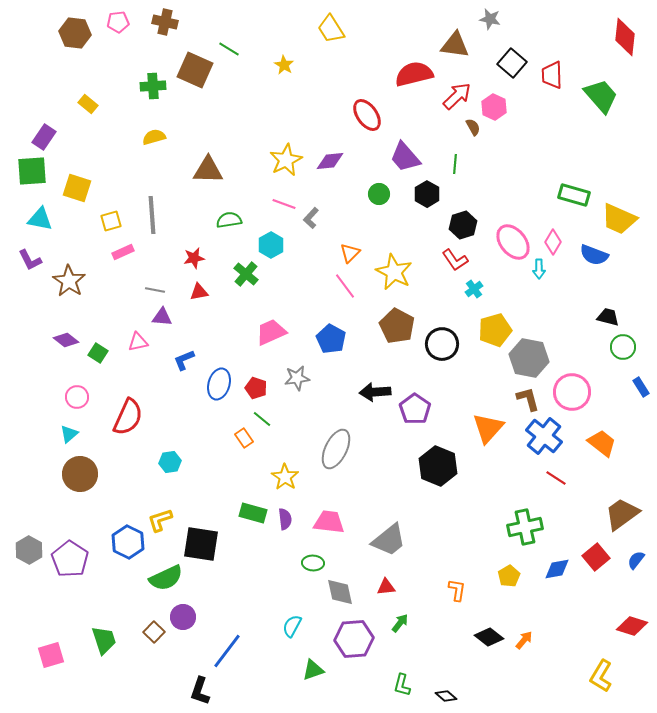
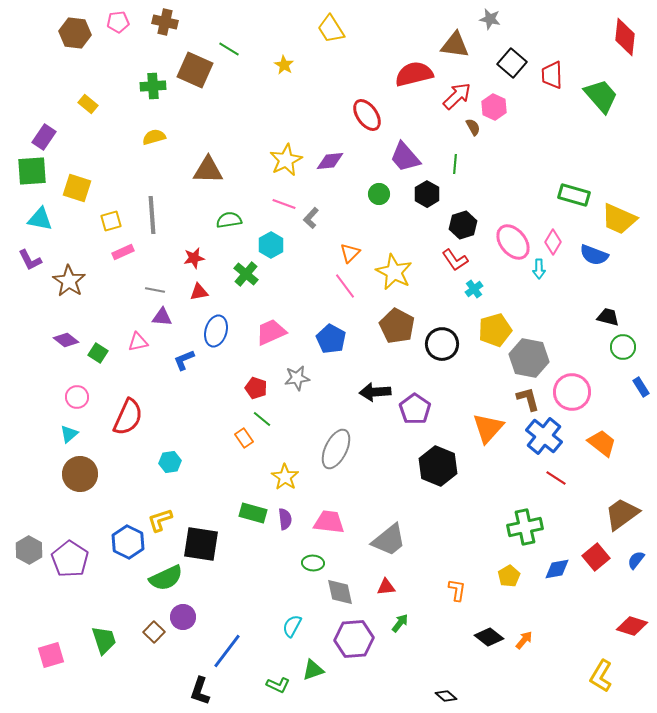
blue ellipse at (219, 384): moved 3 px left, 53 px up
green L-shape at (402, 685): moved 124 px left; rotated 80 degrees counterclockwise
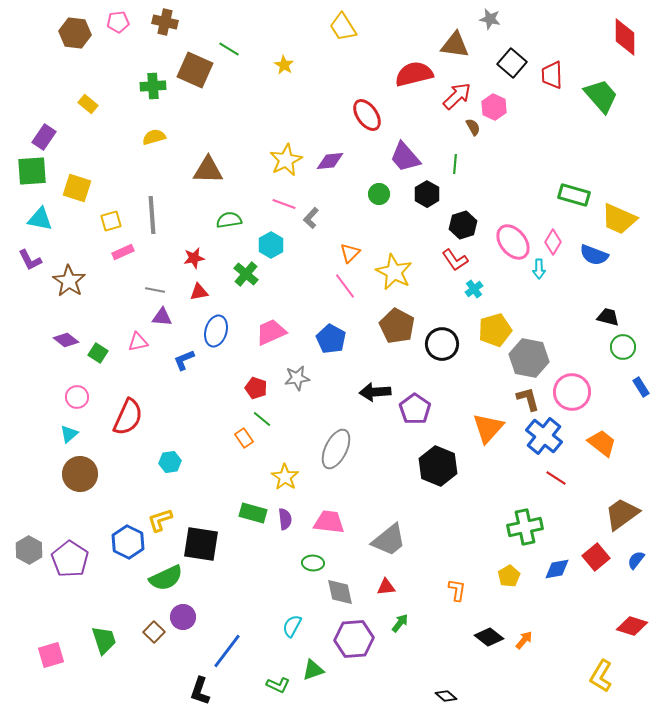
yellow trapezoid at (331, 29): moved 12 px right, 2 px up
red diamond at (625, 37): rotated 6 degrees counterclockwise
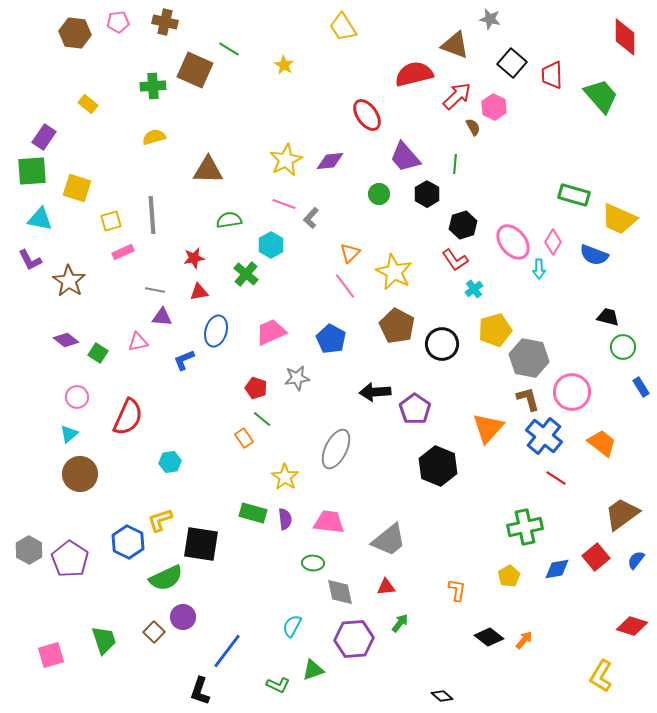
brown triangle at (455, 45): rotated 12 degrees clockwise
black diamond at (446, 696): moved 4 px left
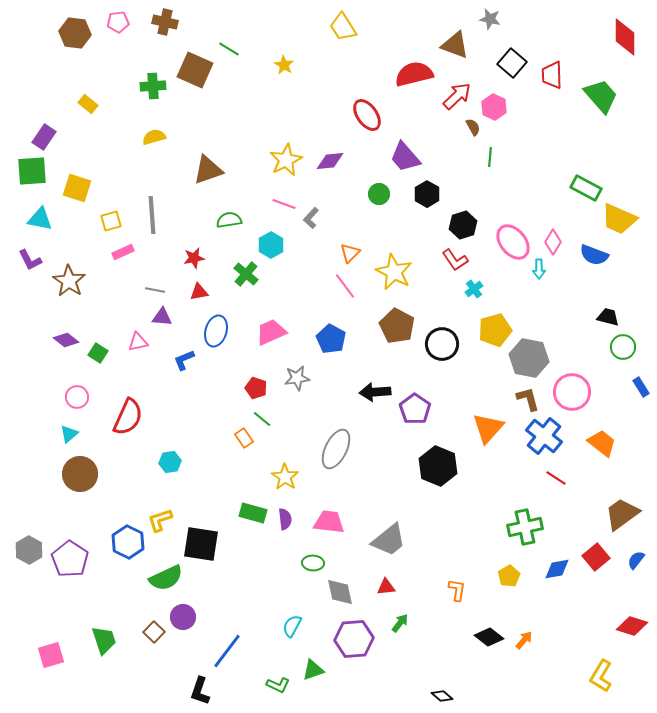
green line at (455, 164): moved 35 px right, 7 px up
brown triangle at (208, 170): rotated 20 degrees counterclockwise
green rectangle at (574, 195): moved 12 px right, 7 px up; rotated 12 degrees clockwise
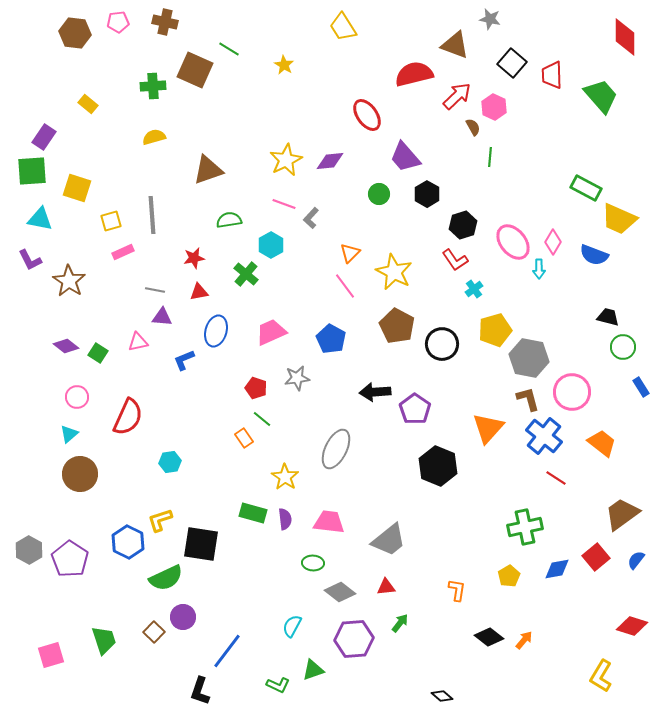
purple diamond at (66, 340): moved 6 px down
gray diamond at (340, 592): rotated 40 degrees counterclockwise
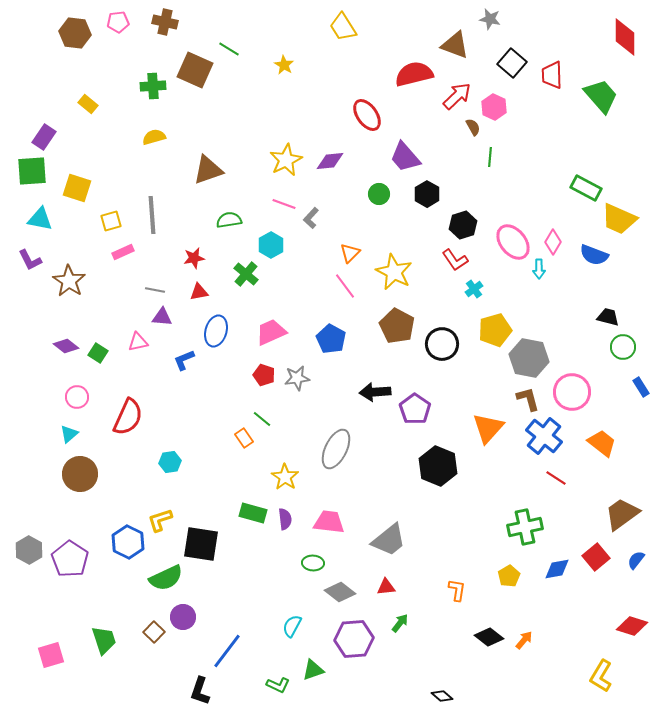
red pentagon at (256, 388): moved 8 px right, 13 px up
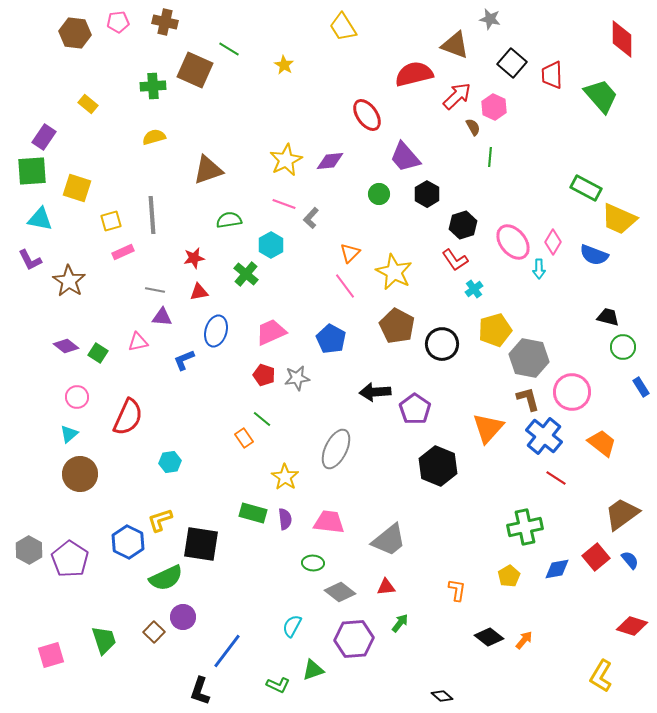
red diamond at (625, 37): moved 3 px left, 2 px down
blue semicircle at (636, 560): moved 6 px left; rotated 102 degrees clockwise
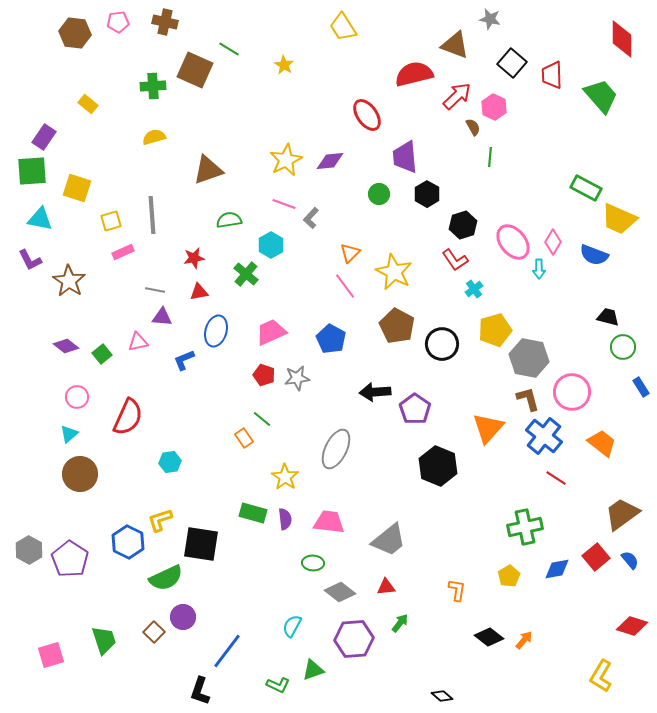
purple trapezoid at (405, 157): rotated 36 degrees clockwise
green square at (98, 353): moved 4 px right, 1 px down; rotated 18 degrees clockwise
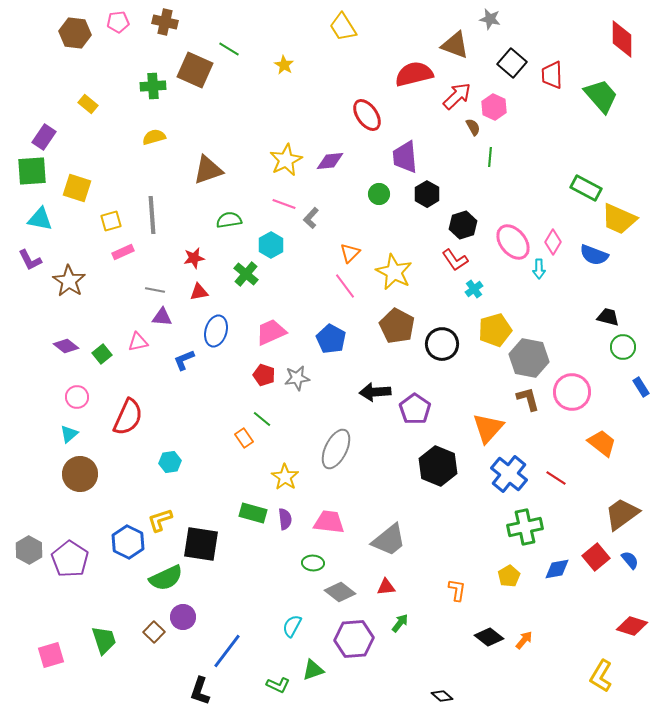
blue cross at (544, 436): moved 35 px left, 38 px down
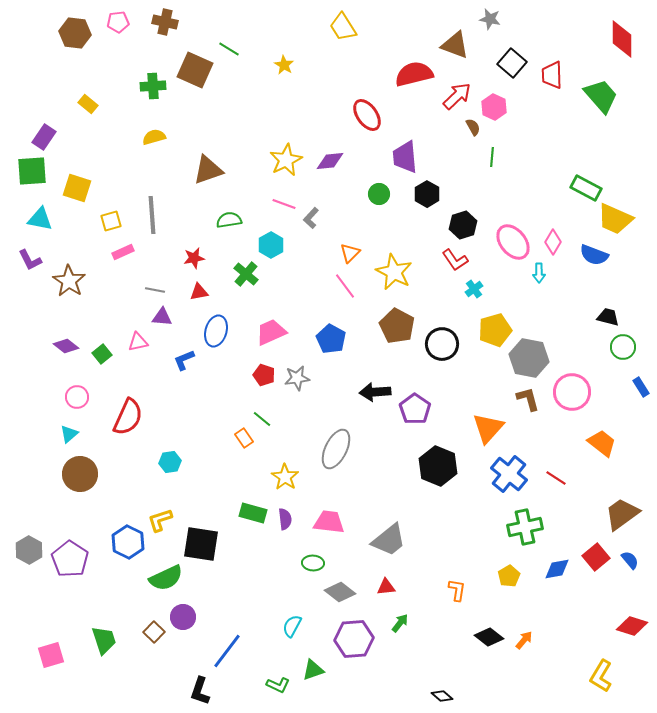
green line at (490, 157): moved 2 px right
yellow trapezoid at (619, 219): moved 4 px left
cyan arrow at (539, 269): moved 4 px down
